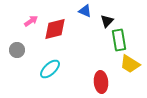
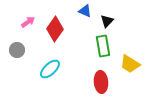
pink arrow: moved 3 px left, 1 px down
red diamond: rotated 40 degrees counterclockwise
green rectangle: moved 16 px left, 6 px down
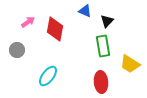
red diamond: rotated 25 degrees counterclockwise
cyan ellipse: moved 2 px left, 7 px down; rotated 10 degrees counterclockwise
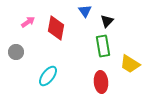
blue triangle: rotated 32 degrees clockwise
red diamond: moved 1 px right, 1 px up
gray circle: moved 1 px left, 2 px down
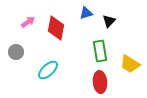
blue triangle: moved 1 px right, 2 px down; rotated 48 degrees clockwise
black triangle: moved 2 px right
green rectangle: moved 3 px left, 5 px down
cyan ellipse: moved 6 px up; rotated 10 degrees clockwise
red ellipse: moved 1 px left
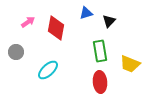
yellow trapezoid: rotated 10 degrees counterclockwise
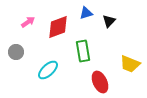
red diamond: moved 2 px right, 1 px up; rotated 60 degrees clockwise
green rectangle: moved 17 px left
red ellipse: rotated 20 degrees counterclockwise
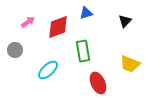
black triangle: moved 16 px right
gray circle: moved 1 px left, 2 px up
red ellipse: moved 2 px left, 1 px down
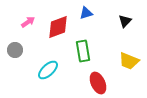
yellow trapezoid: moved 1 px left, 3 px up
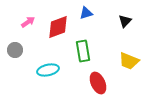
cyan ellipse: rotated 30 degrees clockwise
